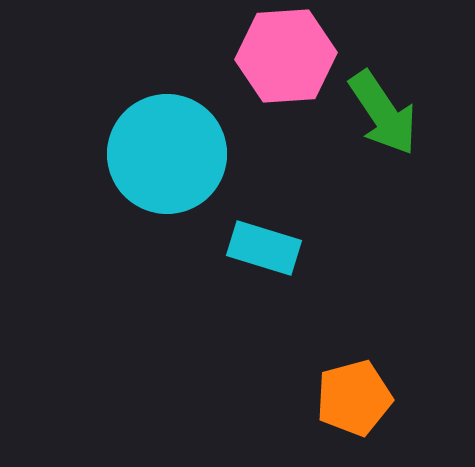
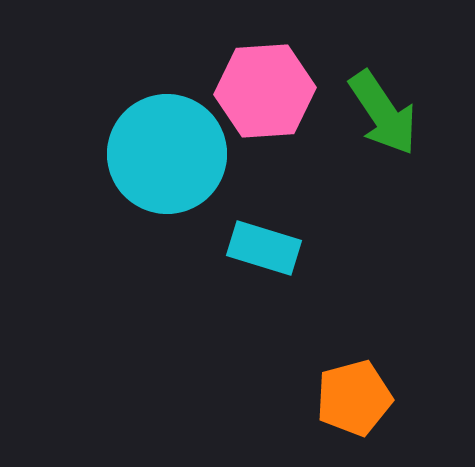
pink hexagon: moved 21 px left, 35 px down
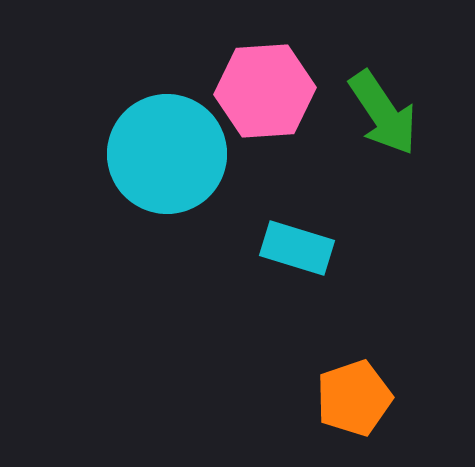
cyan rectangle: moved 33 px right
orange pentagon: rotated 4 degrees counterclockwise
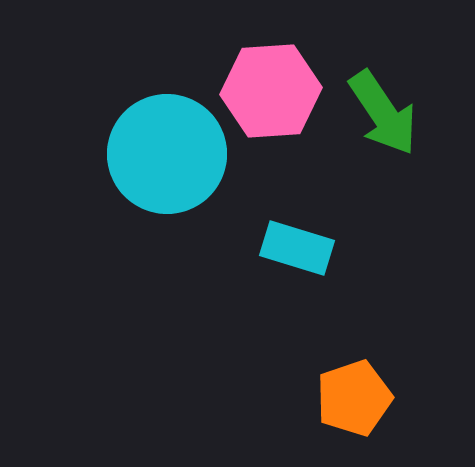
pink hexagon: moved 6 px right
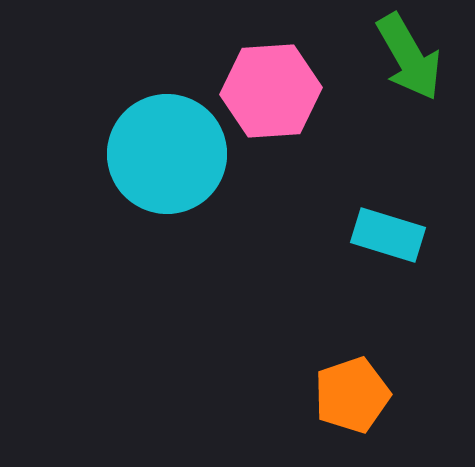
green arrow: moved 26 px right, 56 px up; rotated 4 degrees clockwise
cyan rectangle: moved 91 px right, 13 px up
orange pentagon: moved 2 px left, 3 px up
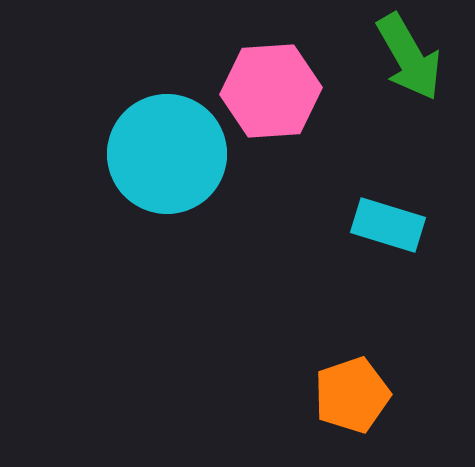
cyan rectangle: moved 10 px up
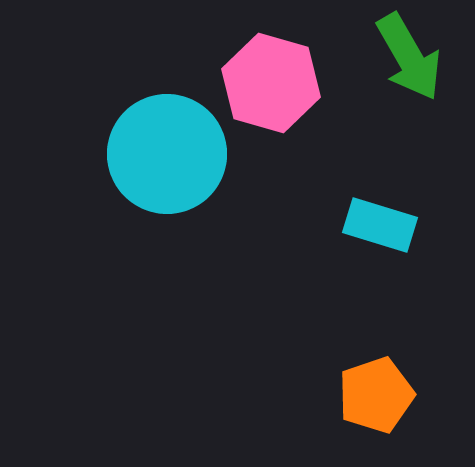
pink hexagon: moved 8 px up; rotated 20 degrees clockwise
cyan rectangle: moved 8 px left
orange pentagon: moved 24 px right
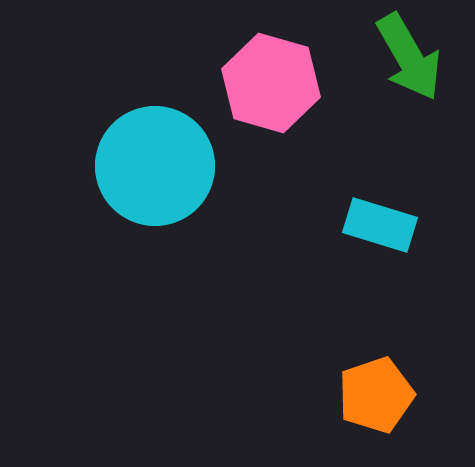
cyan circle: moved 12 px left, 12 px down
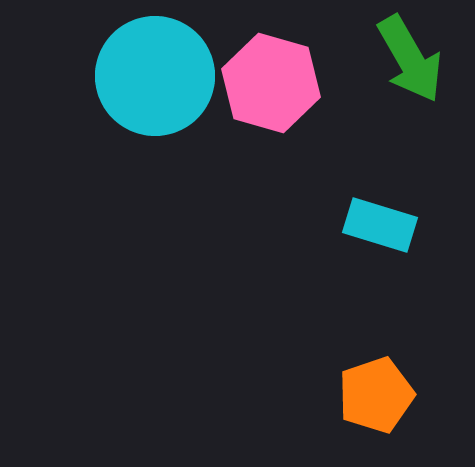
green arrow: moved 1 px right, 2 px down
cyan circle: moved 90 px up
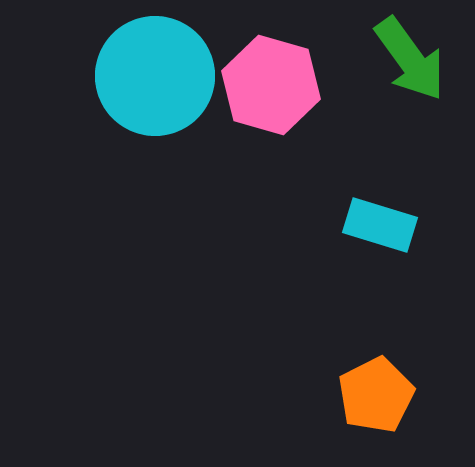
green arrow: rotated 6 degrees counterclockwise
pink hexagon: moved 2 px down
orange pentagon: rotated 8 degrees counterclockwise
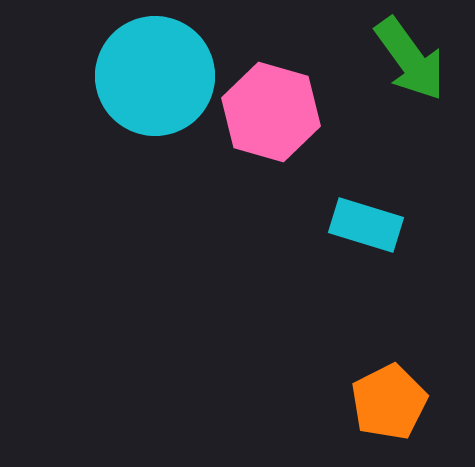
pink hexagon: moved 27 px down
cyan rectangle: moved 14 px left
orange pentagon: moved 13 px right, 7 px down
